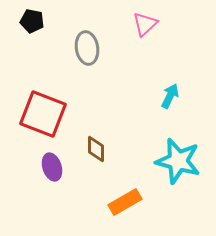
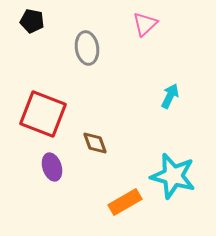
brown diamond: moved 1 px left, 6 px up; rotated 20 degrees counterclockwise
cyan star: moved 5 px left, 15 px down
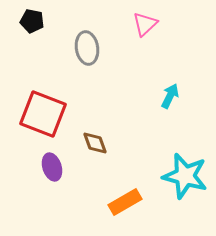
cyan star: moved 12 px right
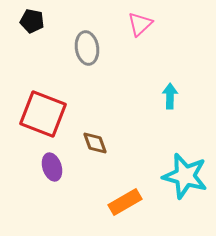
pink triangle: moved 5 px left
cyan arrow: rotated 25 degrees counterclockwise
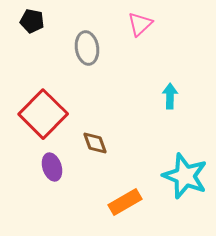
red square: rotated 24 degrees clockwise
cyan star: rotated 6 degrees clockwise
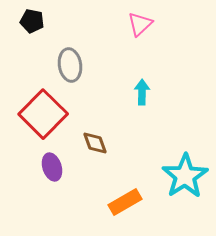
gray ellipse: moved 17 px left, 17 px down
cyan arrow: moved 28 px left, 4 px up
cyan star: rotated 18 degrees clockwise
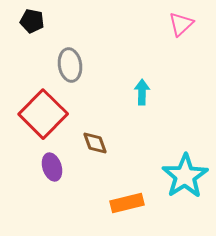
pink triangle: moved 41 px right
orange rectangle: moved 2 px right, 1 px down; rotated 16 degrees clockwise
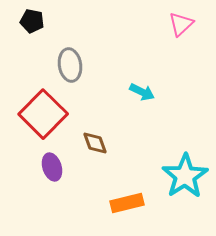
cyan arrow: rotated 115 degrees clockwise
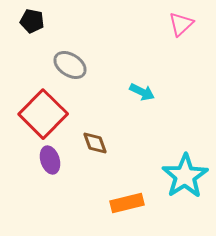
gray ellipse: rotated 48 degrees counterclockwise
purple ellipse: moved 2 px left, 7 px up
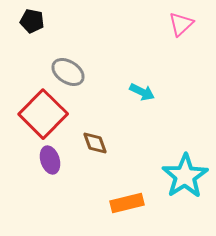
gray ellipse: moved 2 px left, 7 px down
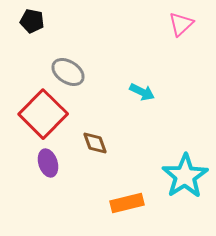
purple ellipse: moved 2 px left, 3 px down
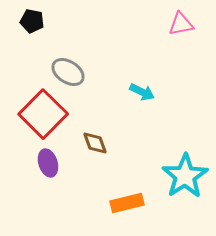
pink triangle: rotated 32 degrees clockwise
